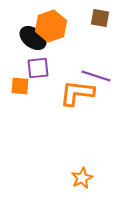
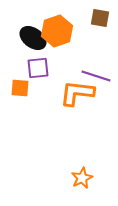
orange hexagon: moved 6 px right, 5 px down
orange square: moved 2 px down
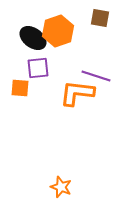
orange hexagon: moved 1 px right
orange star: moved 21 px left, 9 px down; rotated 25 degrees counterclockwise
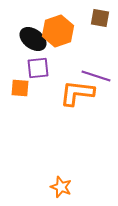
black ellipse: moved 1 px down
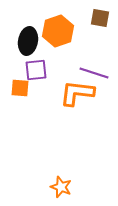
black ellipse: moved 5 px left, 2 px down; rotated 64 degrees clockwise
purple square: moved 2 px left, 2 px down
purple line: moved 2 px left, 3 px up
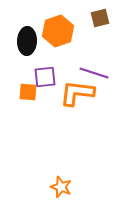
brown square: rotated 24 degrees counterclockwise
black ellipse: moved 1 px left; rotated 8 degrees counterclockwise
purple square: moved 9 px right, 7 px down
orange square: moved 8 px right, 4 px down
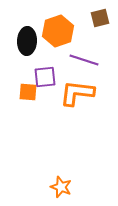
purple line: moved 10 px left, 13 px up
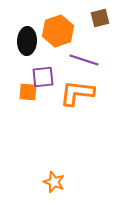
purple square: moved 2 px left
orange star: moved 7 px left, 5 px up
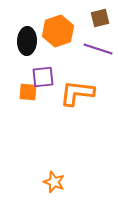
purple line: moved 14 px right, 11 px up
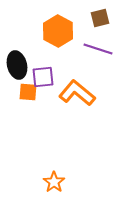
orange hexagon: rotated 12 degrees counterclockwise
black ellipse: moved 10 px left, 24 px down; rotated 16 degrees counterclockwise
orange L-shape: rotated 33 degrees clockwise
orange star: rotated 15 degrees clockwise
